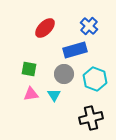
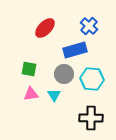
cyan hexagon: moved 3 px left; rotated 15 degrees counterclockwise
black cross: rotated 15 degrees clockwise
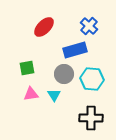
red ellipse: moved 1 px left, 1 px up
green square: moved 2 px left, 1 px up; rotated 21 degrees counterclockwise
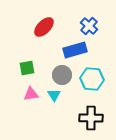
gray circle: moved 2 px left, 1 px down
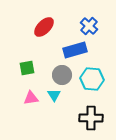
pink triangle: moved 4 px down
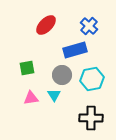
red ellipse: moved 2 px right, 2 px up
cyan hexagon: rotated 15 degrees counterclockwise
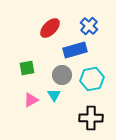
red ellipse: moved 4 px right, 3 px down
pink triangle: moved 2 px down; rotated 21 degrees counterclockwise
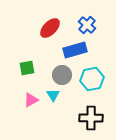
blue cross: moved 2 px left, 1 px up
cyan triangle: moved 1 px left
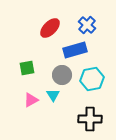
black cross: moved 1 px left, 1 px down
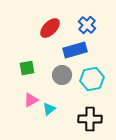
cyan triangle: moved 4 px left, 14 px down; rotated 24 degrees clockwise
